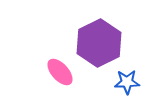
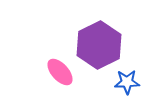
purple hexagon: moved 2 px down
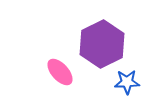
purple hexagon: moved 3 px right, 1 px up
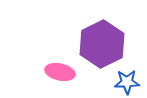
pink ellipse: rotated 36 degrees counterclockwise
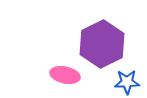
pink ellipse: moved 5 px right, 3 px down
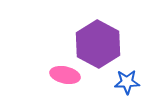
purple hexagon: moved 4 px left; rotated 6 degrees counterclockwise
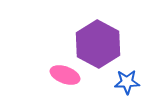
pink ellipse: rotated 8 degrees clockwise
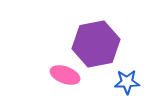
purple hexagon: moved 2 px left; rotated 21 degrees clockwise
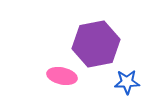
pink ellipse: moved 3 px left, 1 px down; rotated 8 degrees counterclockwise
